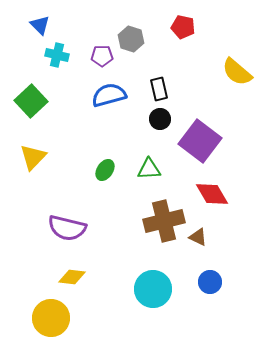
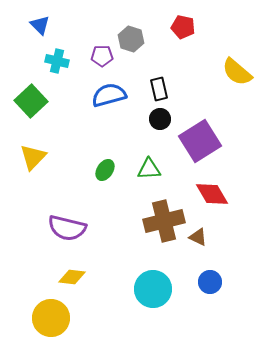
cyan cross: moved 6 px down
purple square: rotated 21 degrees clockwise
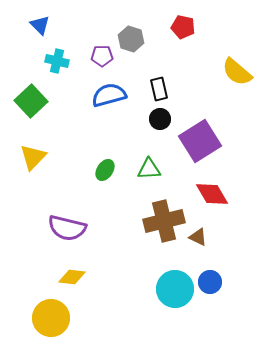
cyan circle: moved 22 px right
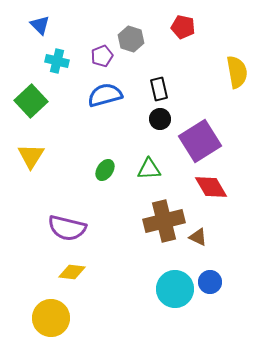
purple pentagon: rotated 20 degrees counterclockwise
yellow semicircle: rotated 140 degrees counterclockwise
blue semicircle: moved 4 px left
yellow triangle: moved 2 px left, 1 px up; rotated 12 degrees counterclockwise
red diamond: moved 1 px left, 7 px up
yellow diamond: moved 5 px up
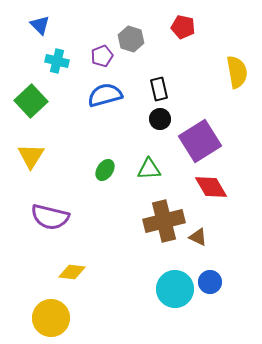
purple semicircle: moved 17 px left, 11 px up
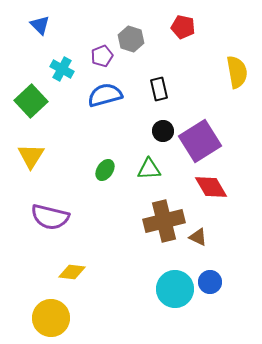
cyan cross: moved 5 px right, 8 px down; rotated 15 degrees clockwise
black circle: moved 3 px right, 12 px down
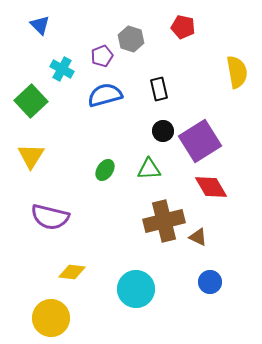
cyan circle: moved 39 px left
